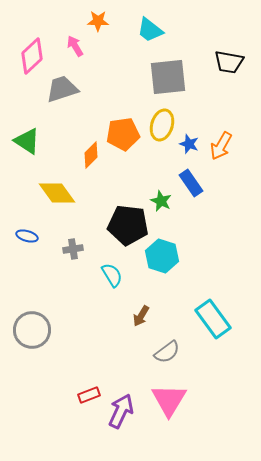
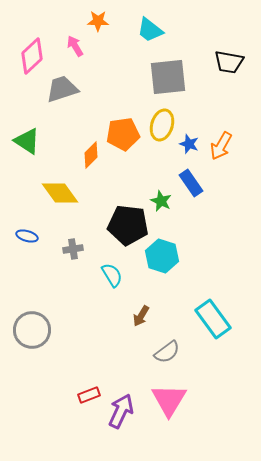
yellow diamond: moved 3 px right
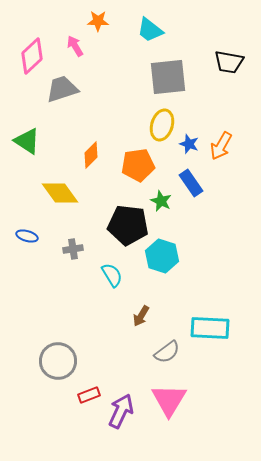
orange pentagon: moved 15 px right, 31 px down
cyan rectangle: moved 3 px left, 9 px down; rotated 51 degrees counterclockwise
gray circle: moved 26 px right, 31 px down
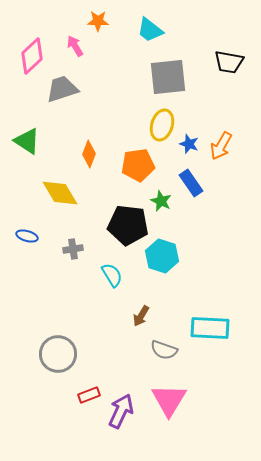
orange diamond: moved 2 px left, 1 px up; rotated 24 degrees counterclockwise
yellow diamond: rotated 6 degrees clockwise
gray semicircle: moved 3 px left, 2 px up; rotated 56 degrees clockwise
gray circle: moved 7 px up
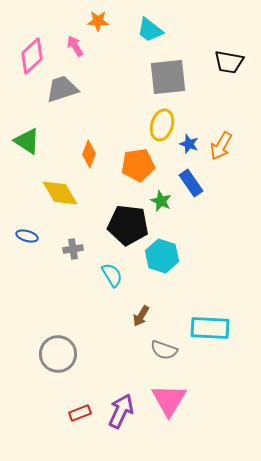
red rectangle: moved 9 px left, 18 px down
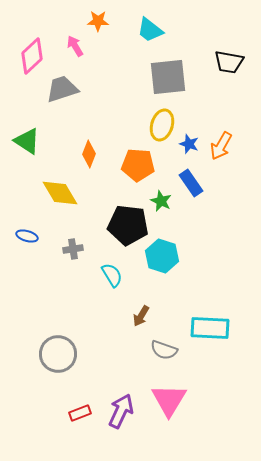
orange pentagon: rotated 12 degrees clockwise
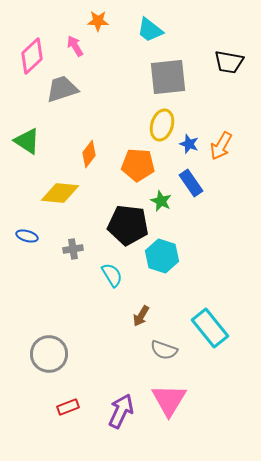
orange diamond: rotated 16 degrees clockwise
yellow diamond: rotated 54 degrees counterclockwise
cyan rectangle: rotated 48 degrees clockwise
gray circle: moved 9 px left
red rectangle: moved 12 px left, 6 px up
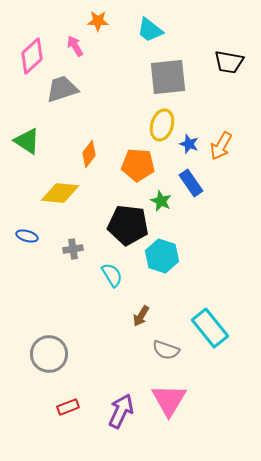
gray semicircle: moved 2 px right
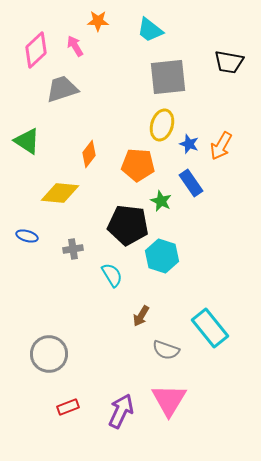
pink diamond: moved 4 px right, 6 px up
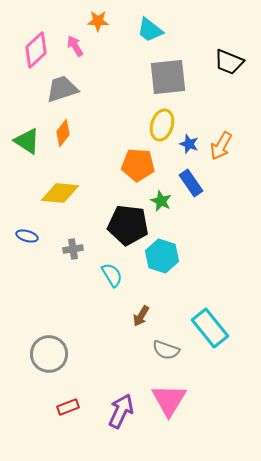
black trapezoid: rotated 12 degrees clockwise
orange diamond: moved 26 px left, 21 px up
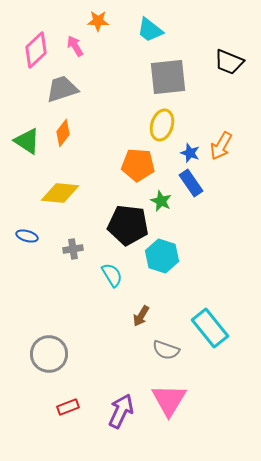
blue star: moved 1 px right, 9 px down
